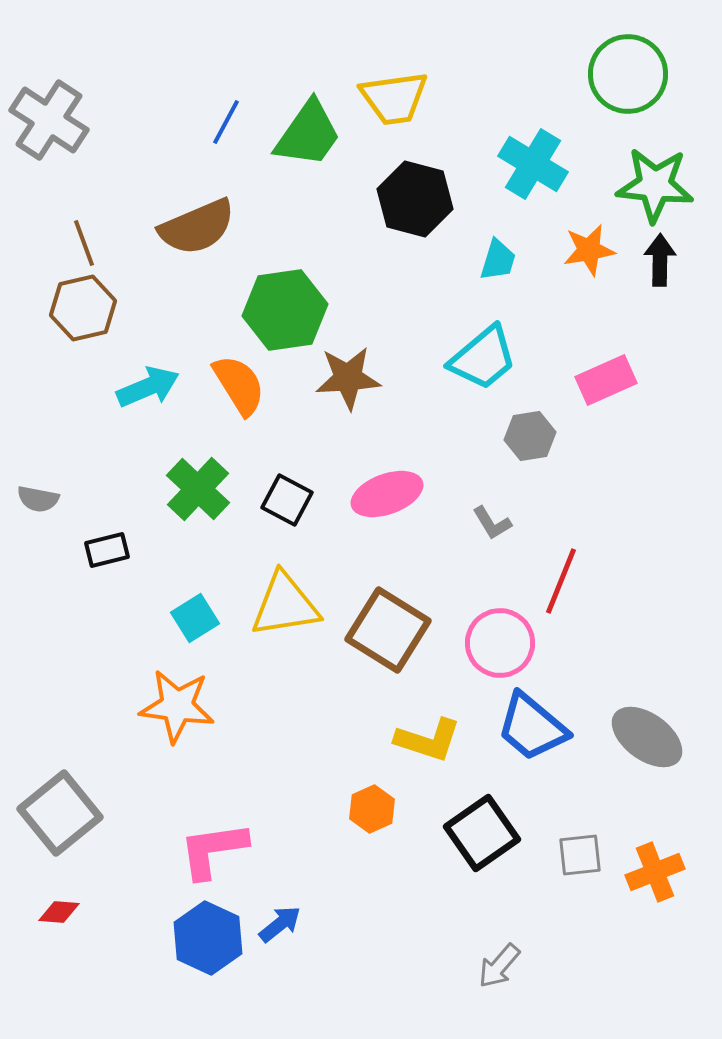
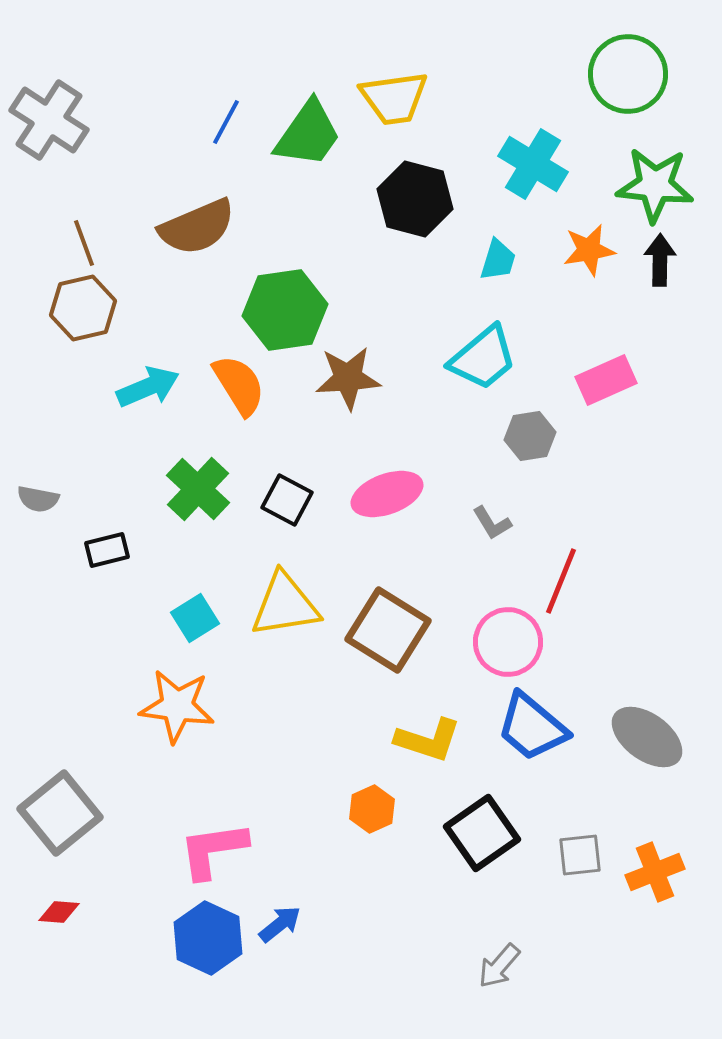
pink circle at (500, 643): moved 8 px right, 1 px up
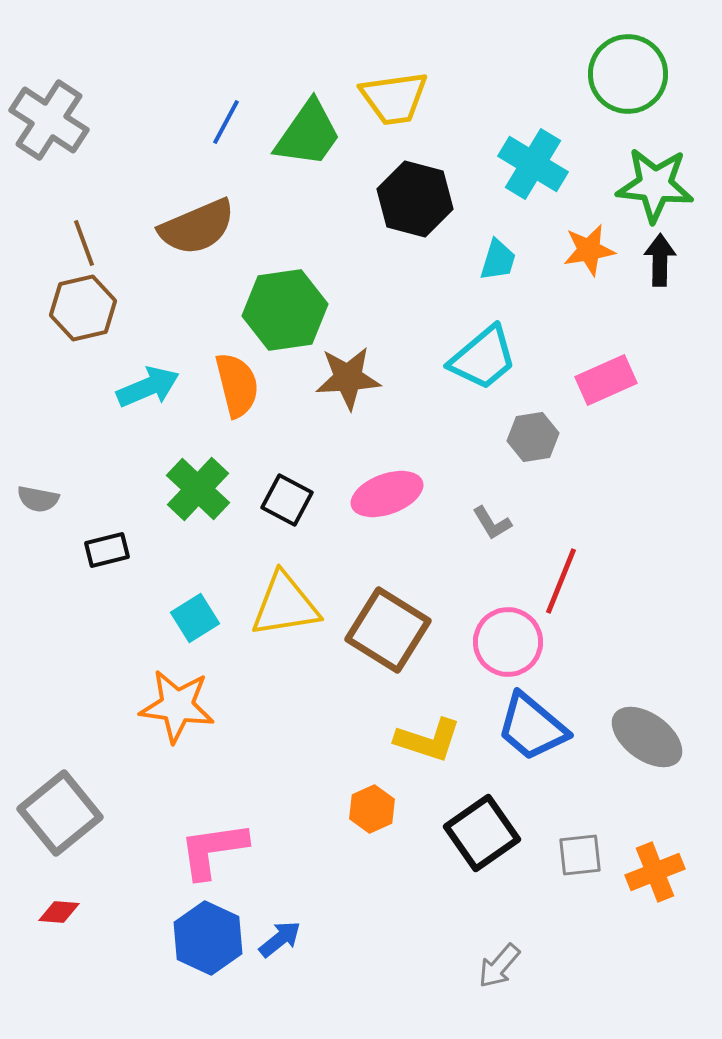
orange semicircle at (239, 385): moved 2 px left; rotated 18 degrees clockwise
gray hexagon at (530, 436): moved 3 px right, 1 px down
blue arrow at (280, 924): moved 15 px down
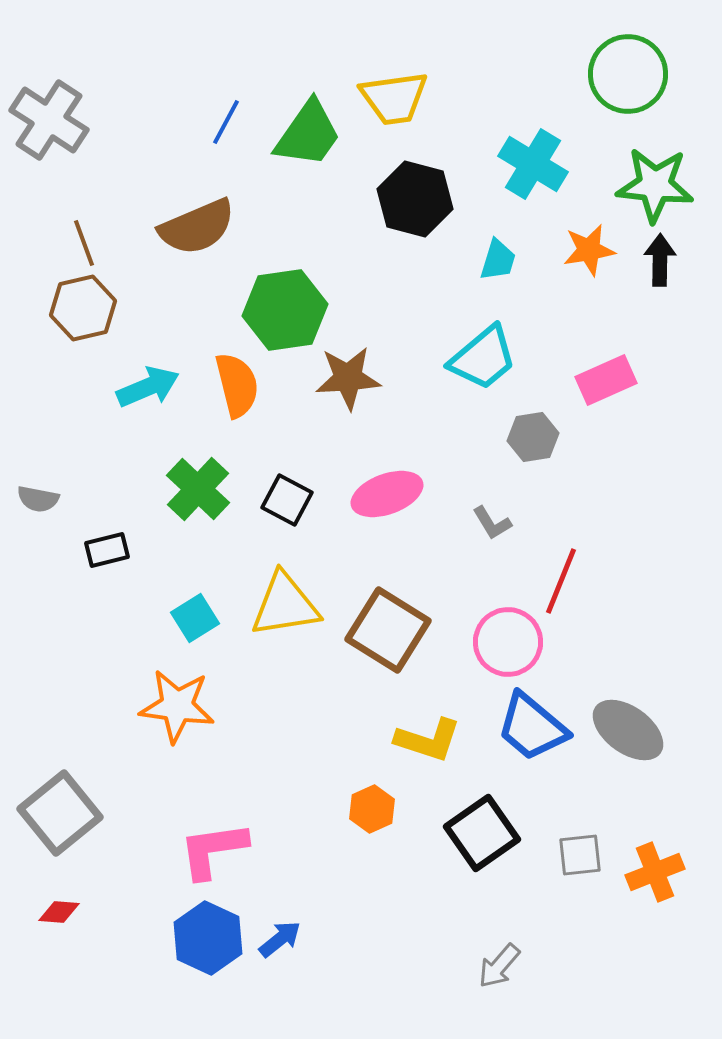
gray ellipse at (647, 737): moved 19 px left, 7 px up
